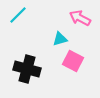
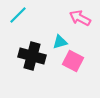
cyan triangle: moved 3 px down
black cross: moved 5 px right, 13 px up
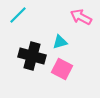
pink arrow: moved 1 px right, 1 px up
pink square: moved 11 px left, 8 px down
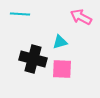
cyan line: moved 2 px right, 1 px up; rotated 48 degrees clockwise
black cross: moved 1 px right, 3 px down
pink square: rotated 25 degrees counterclockwise
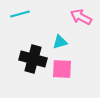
cyan line: rotated 18 degrees counterclockwise
